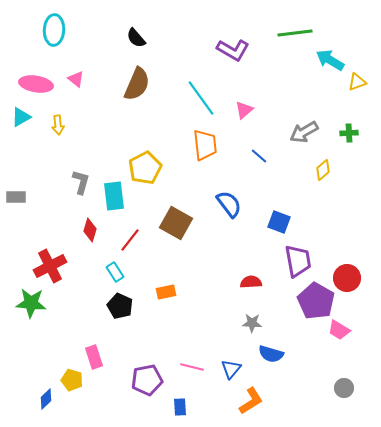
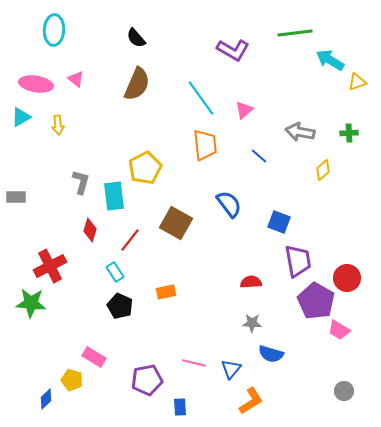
gray arrow at (304, 132): moved 4 px left; rotated 40 degrees clockwise
pink rectangle at (94, 357): rotated 40 degrees counterclockwise
pink line at (192, 367): moved 2 px right, 4 px up
gray circle at (344, 388): moved 3 px down
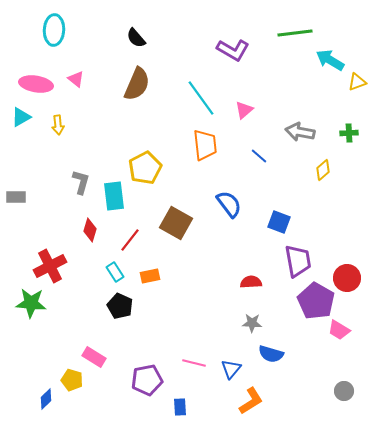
orange rectangle at (166, 292): moved 16 px left, 16 px up
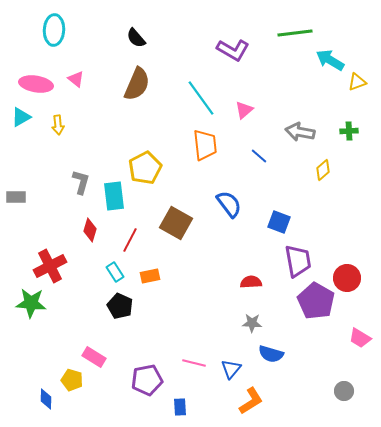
green cross at (349, 133): moved 2 px up
red line at (130, 240): rotated 10 degrees counterclockwise
pink trapezoid at (339, 330): moved 21 px right, 8 px down
blue diamond at (46, 399): rotated 45 degrees counterclockwise
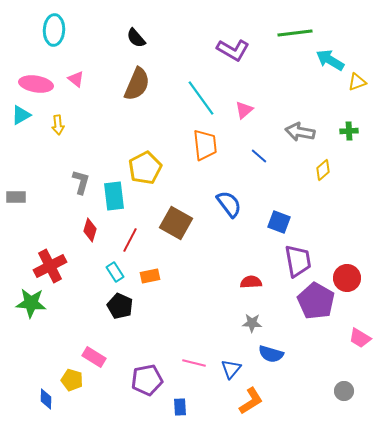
cyan triangle at (21, 117): moved 2 px up
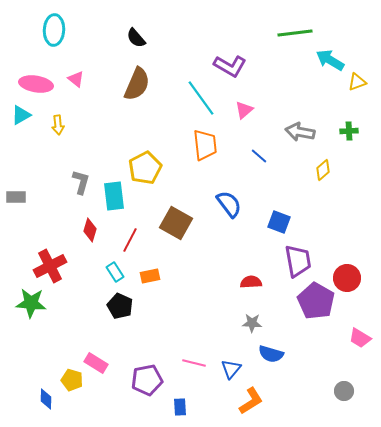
purple L-shape at (233, 50): moved 3 px left, 16 px down
pink rectangle at (94, 357): moved 2 px right, 6 px down
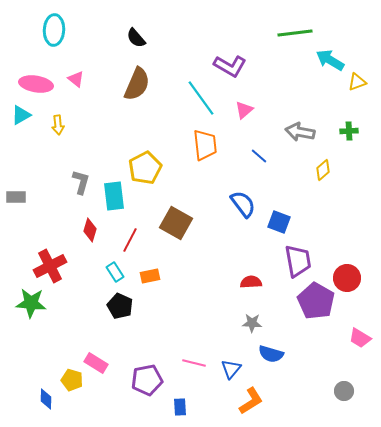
blue semicircle at (229, 204): moved 14 px right
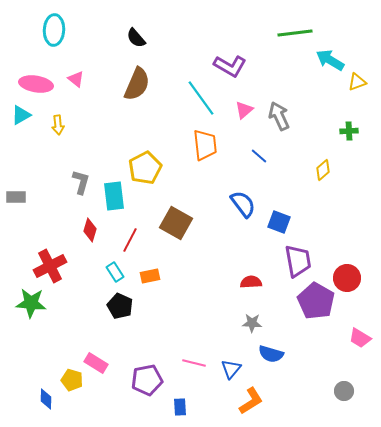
gray arrow at (300, 132): moved 21 px left, 16 px up; rotated 56 degrees clockwise
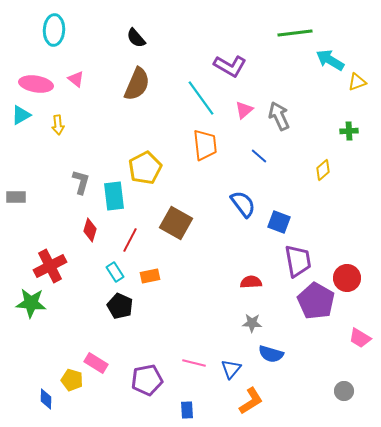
blue rectangle at (180, 407): moved 7 px right, 3 px down
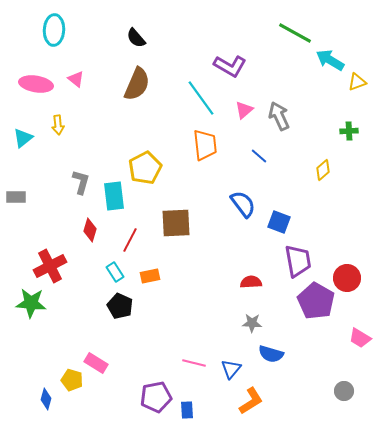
green line at (295, 33): rotated 36 degrees clockwise
cyan triangle at (21, 115): moved 2 px right, 23 px down; rotated 10 degrees counterclockwise
brown square at (176, 223): rotated 32 degrees counterclockwise
purple pentagon at (147, 380): moved 9 px right, 17 px down
blue diamond at (46, 399): rotated 15 degrees clockwise
